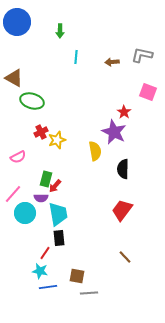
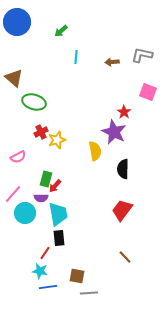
green arrow: moved 1 px right; rotated 48 degrees clockwise
brown triangle: rotated 12 degrees clockwise
green ellipse: moved 2 px right, 1 px down
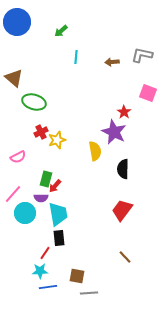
pink square: moved 1 px down
cyan star: rotated 14 degrees counterclockwise
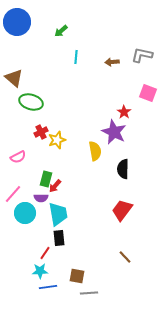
green ellipse: moved 3 px left
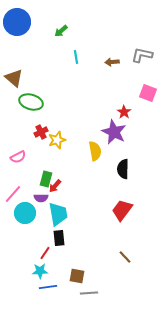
cyan line: rotated 16 degrees counterclockwise
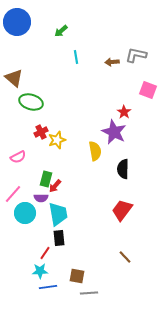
gray L-shape: moved 6 px left
pink square: moved 3 px up
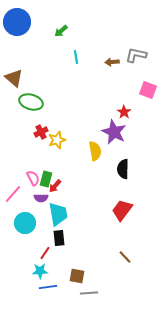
pink semicircle: moved 15 px right, 21 px down; rotated 91 degrees counterclockwise
cyan circle: moved 10 px down
